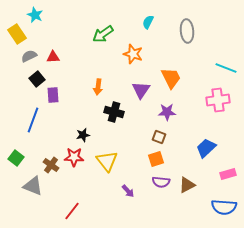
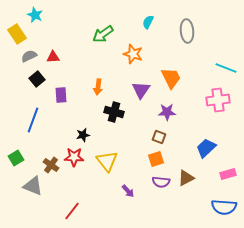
purple rectangle: moved 8 px right
green square: rotated 21 degrees clockwise
brown triangle: moved 1 px left, 7 px up
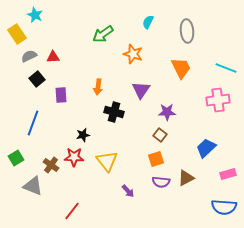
orange trapezoid: moved 10 px right, 10 px up
blue line: moved 3 px down
brown square: moved 1 px right, 2 px up; rotated 16 degrees clockwise
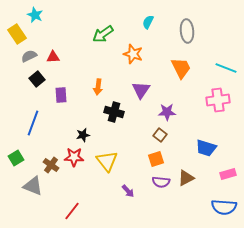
blue trapezoid: rotated 120 degrees counterclockwise
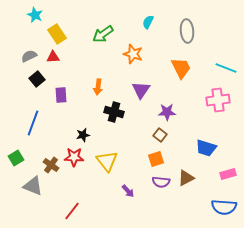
yellow rectangle: moved 40 px right
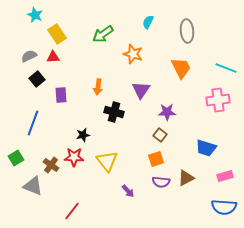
pink rectangle: moved 3 px left, 2 px down
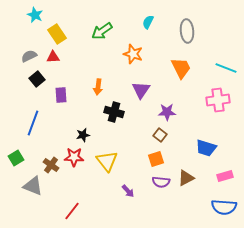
green arrow: moved 1 px left, 3 px up
